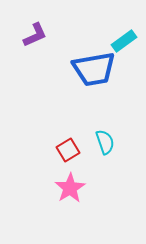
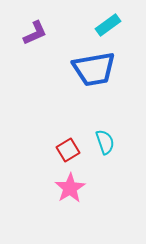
purple L-shape: moved 2 px up
cyan rectangle: moved 16 px left, 16 px up
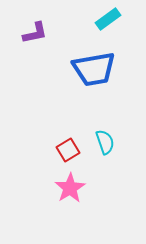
cyan rectangle: moved 6 px up
purple L-shape: rotated 12 degrees clockwise
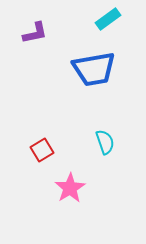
red square: moved 26 px left
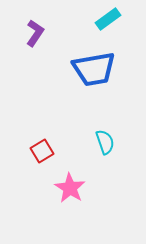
purple L-shape: rotated 44 degrees counterclockwise
red square: moved 1 px down
pink star: rotated 8 degrees counterclockwise
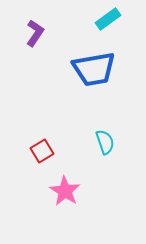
pink star: moved 5 px left, 3 px down
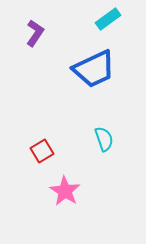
blue trapezoid: rotated 15 degrees counterclockwise
cyan semicircle: moved 1 px left, 3 px up
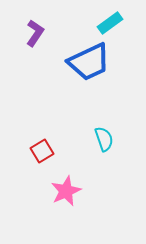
cyan rectangle: moved 2 px right, 4 px down
blue trapezoid: moved 5 px left, 7 px up
pink star: moved 1 px right; rotated 16 degrees clockwise
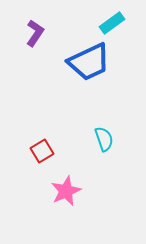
cyan rectangle: moved 2 px right
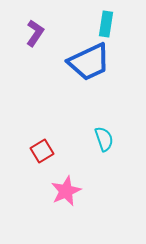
cyan rectangle: moved 6 px left, 1 px down; rotated 45 degrees counterclockwise
